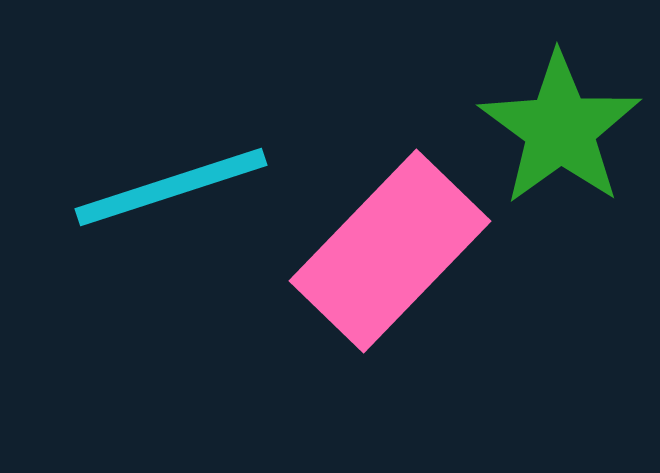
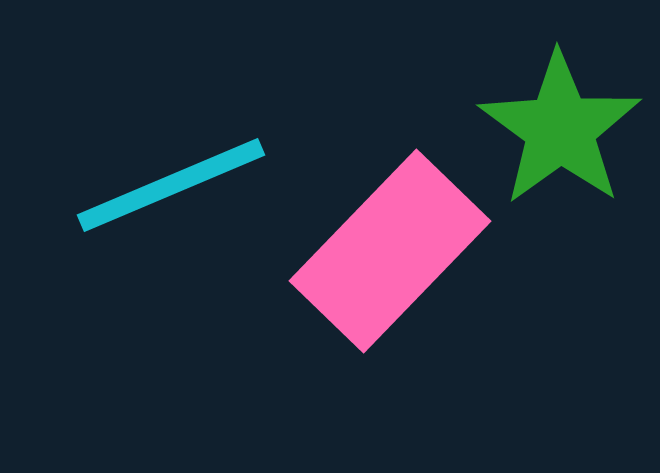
cyan line: moved 2 px up; rotated 5 degrees counterclockwise
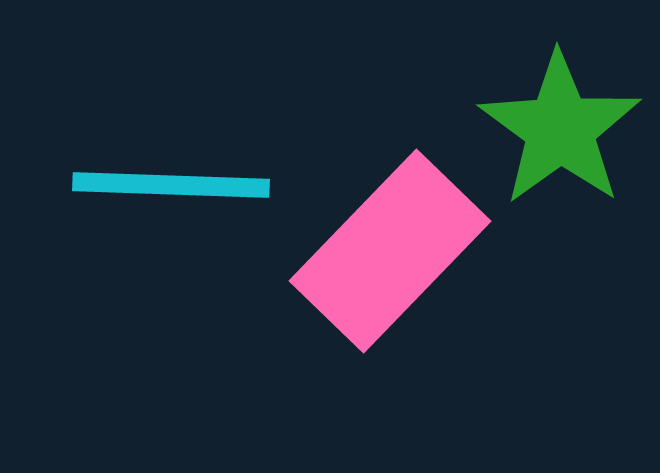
cyan line: rotated 25 degrees clockwise
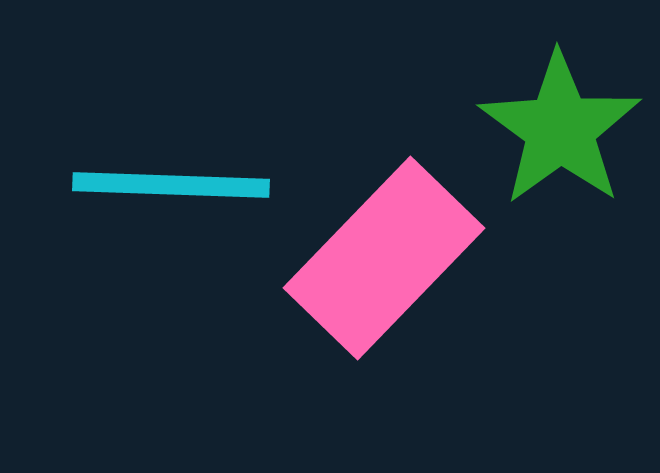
pink rectangle: moved 6 px left, 7 px down
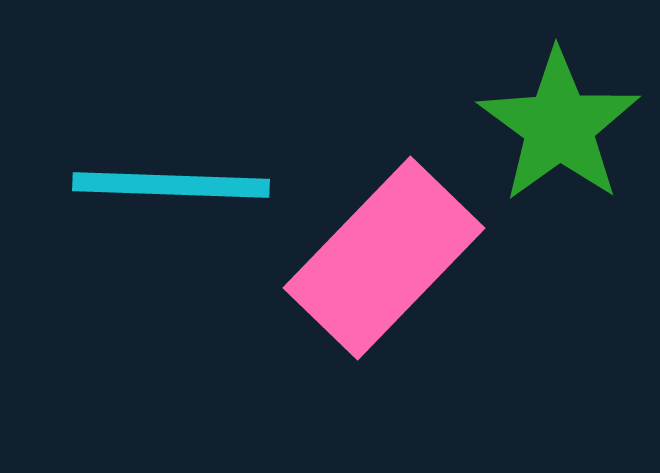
green star: moved 1 px left, 3 px up
